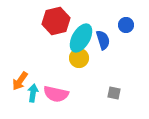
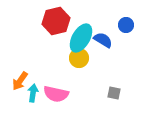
blue semicircle: rotated 42 degrees counterclockwise
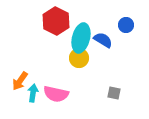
red hexagon: rotated 20 degrees counterclockwise
cyan ellipse: rotated 16 degrees counterclockwise
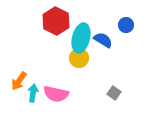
orange arrow: moved 1 px left
gray square: rotated 24 degrees clockwise
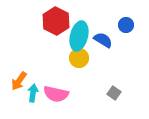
cyan ellipse: moved 2 px left, 2 px up
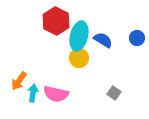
blue circle: moved 11 px right, 13 px down
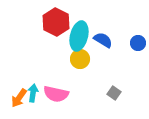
red hexagon: moved 1 px down
blue circle: moved 1 px right, 5 px down
yellow circle: moved 1 px right, 1 px down
orange arrow: moved 17 px down
